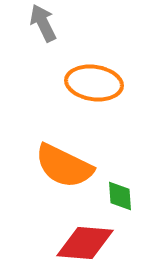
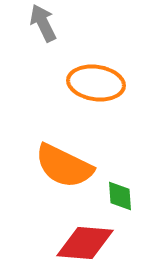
orange ellipse: moved 2 px right
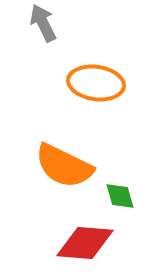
green diamond: rotated 12 degrees counterclockwise
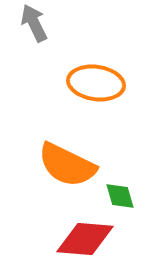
gray arrow: moved 9 px left
orange semicircle: moved 3 px right, 1 px up
red diamond: moved 4 px up
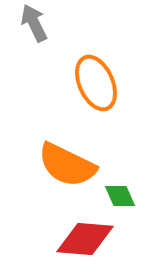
orange ellipse: rotated 58 degrees clockwise
green diamond: rotated 8 degrees counterclockwise
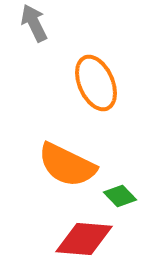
green diamond: rotated 20 degrees counterclockwise
red diamond: moved 1 px left
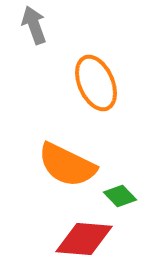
gray arrow: moved 2 px down; rotated 6 degrees clockwise
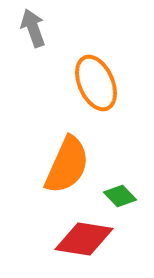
gray arrow: moved 1 px left, 3 px down
orange semicircle: rotated 92 degrees counterclockwise
red diamond: rotated 4 degrees clockwise
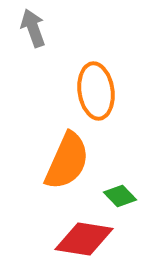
orange ellipse: moved 8 px down; rotated 16 degrees clockwise
orange semicircle: moved 4 px up
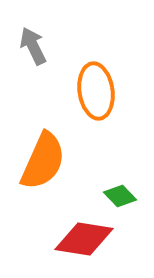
gray arrow: moved 18 px down; rotated 6 degrees counterclockwise
orange semicircle: moved 24 px left
